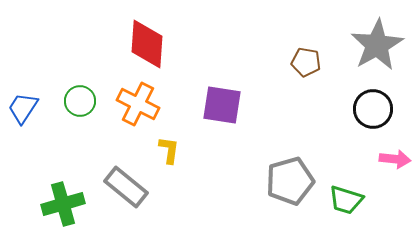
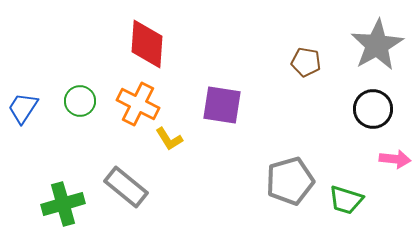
yellow L-shape: moved 11 px up; rotated 140 degrees clockwise
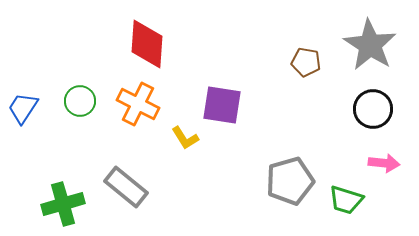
gray star: moved 7 px left; rotated 10 degrees counterclockwise
yellow L-shape: moved 16 px right, 1 px up
pink arrow: moved 11 px left, 4 px down
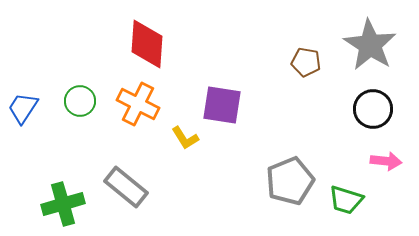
pink arrow: moved 2 px right, 2 px up
gray pentagon: rotated 6 degrees counterclockwise
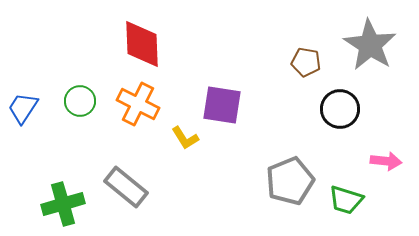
red diamond: moved 5 px left; rotated 6 degrees counterclockwise
black circle: moved 33 px left
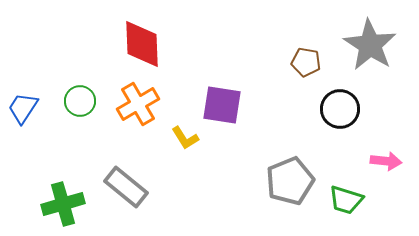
orange cross: rotated 33 degrees clockwise
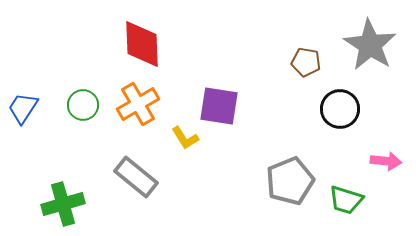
green circle: moved 3 px right, 4 px down
purple square: moved 3 px left, 1 px down
gray rectangle: moved 10 px right, 10 px up
